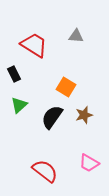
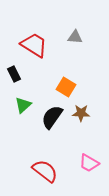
gray triangle: moved 1 px left, 1 px down
green triangle: moved 4 px right
brown star: moved 3 px left, 2 px up; rotated 18 degrees clockwise
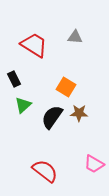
black rectangle: moved 5 px down
brown star: moved 2 px left
pink trapezoid: moved 5 px right, 1 px down
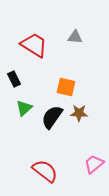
orange square: rotated 18 degrees counterclockwise
green triangle: moved 1 px right, 3 px down
pink trapezoid: rotated 110 degrees clockwise
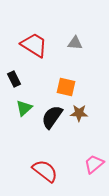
gray triangle: moved 6 px down
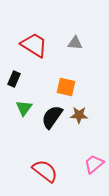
black rectangle: rotated 49 degrees clockwise
green triangle: rotated 12 degrees counterclockwise
brown star: moved 2 px down
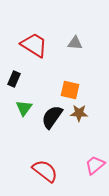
orange square: moved 4 px right, 3 px down
brown star: moved 2 px up
pink trapezoid: moved 1 px right, 1 px down
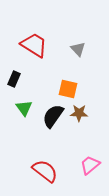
gray triangle: moved 3 px right, 6 px down; rotated 42 degrees clockwise
orange square: moved 2 px left, 1 px up
green triangle: rotated 12 degrees counterclockwise
black semicircle: moved 1 px right, 1 px up
pink trapezoid: moved 5 px left
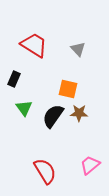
red semicircle: rotated 20 degrees clockwise
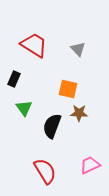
black semicircle: moved 1 px left, 10 px down; rotated 15 degrees counterclockwise
pink trapezoid: rotated 15 degrees clockwise
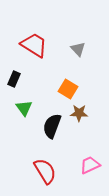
orange square: rotated 18 degrees clockwise
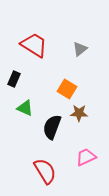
gray triangle: moved 2 px right; rotated 35 degrees clockwise
orange square: moved 1 px left
green triangle: moved 1 px right; rotated 30 degrees counterclockwise
black semicircle: moved 1 px down
pink trapezoid: moved 4 px left, 8 px up
